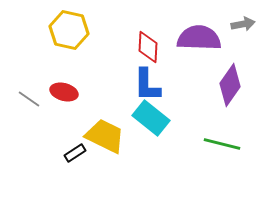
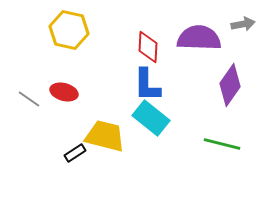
yellow trapezoid: rotated 12 degrees counterclockwise
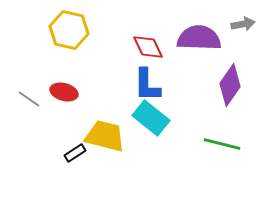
red diamond: rotated 28 degrees counterclockwise
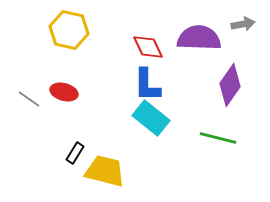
yellow trapezoid: moved 35 px down
green line: moved 4 px left, 6 px up
black rectangle: rotated 25 degrees counterclockwise
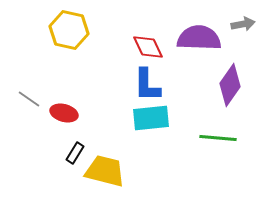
red ellipse: moved 21 px down
cyan rectangle: rotated 45 degrees counterclockwise
green line: rotated 9 degrees counterclockwise
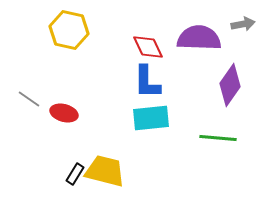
blue L-shape: moved 3 px up
black rectangle: moved 21 px down
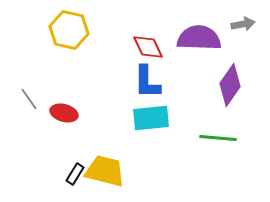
gray line: rotated 20 degrees clockwise
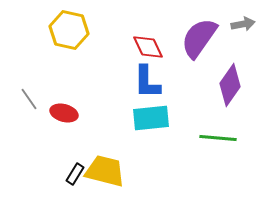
purple semicircle: rotated 57 degrees counterclockwise
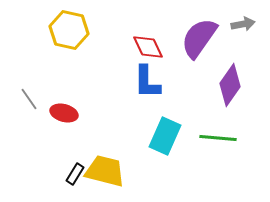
cyan rectangle: moved 14 px right, 18 px down; rotated 60 degrees counterclockwise
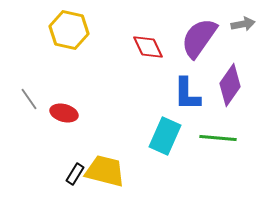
blue L-shape: moved 40 px right, 12 px down
